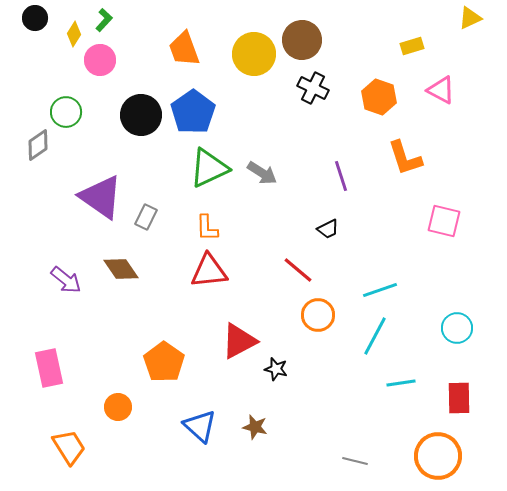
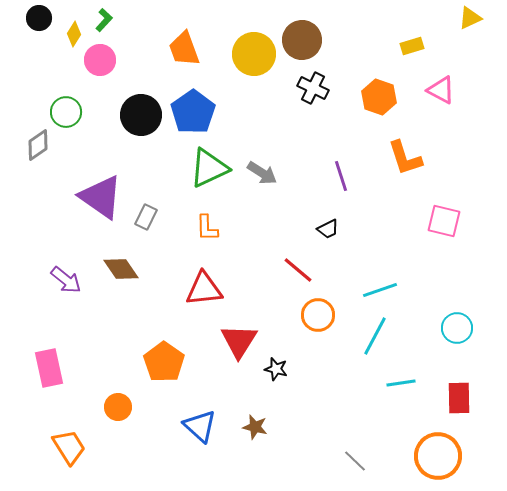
black circle at (35, 18): moved 4 px right
red triangle at (209, 271): moved 5 px left, 18 px down
red triangle at (239, 341): rotated 30 degrees counterclockwise
gray line at (355, 461): rotated 30 degrees clockwise
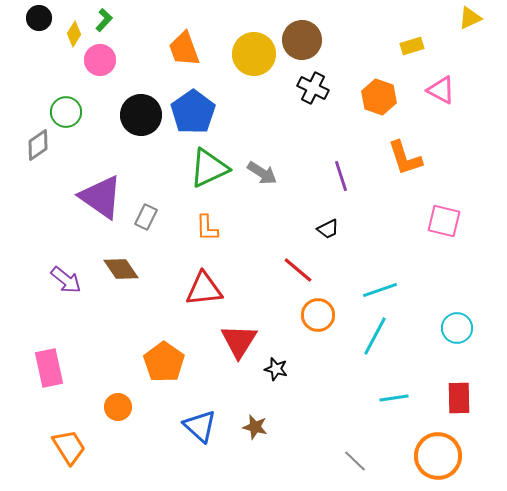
cyan line at (401, 383): moved 7 px left, 15 px down
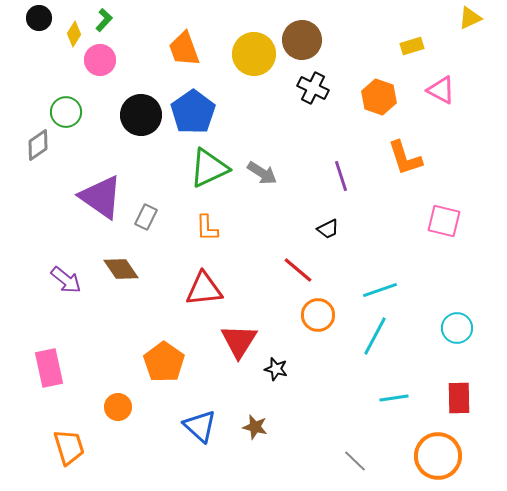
orange trapezoid at (69, 447): rotated 15 degrees clockwise
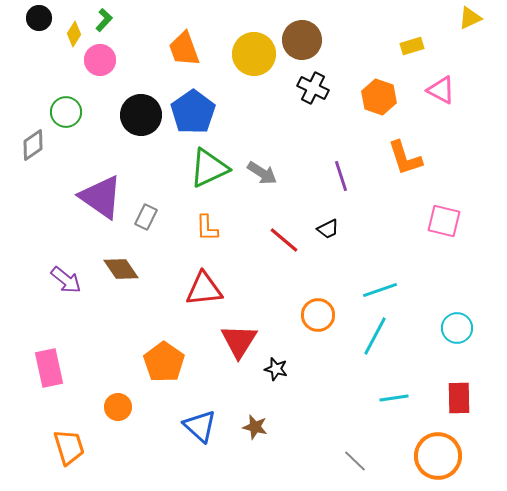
gray diamond at (38, 145): moved 5 px left
red line at (298, 270): moved 14 px left, 30 px up
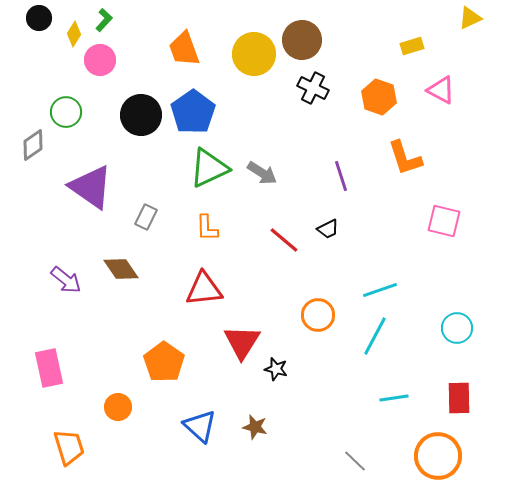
purple triangle at (101, 197): moved 10 px left, 10 px up
red triangle at (239, 341): moved 3 px right, 1 px down
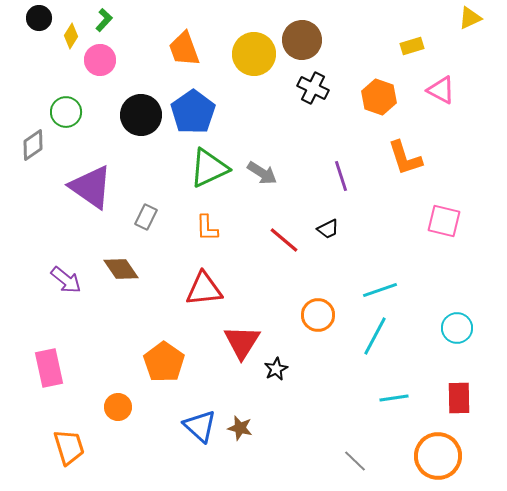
yellow diamond at (74, 34): moved 3 px left, 2 px down
black star at (276, 369): rotated 30 degrees clockwise
brown star at (255, 427): moved 15 px left, 1 px down
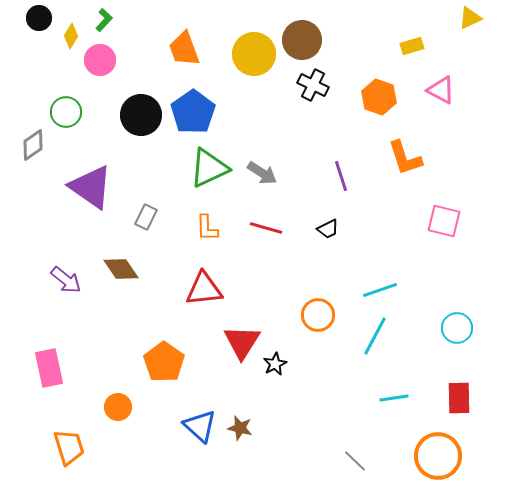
black cross at (313, 88): moved 3 px up
red line at (284, 240): moved 18 px left, 12 px up; rotated 24 degrees counterclockwise
black star at (276, 369): moved 1 px left, 5 px up
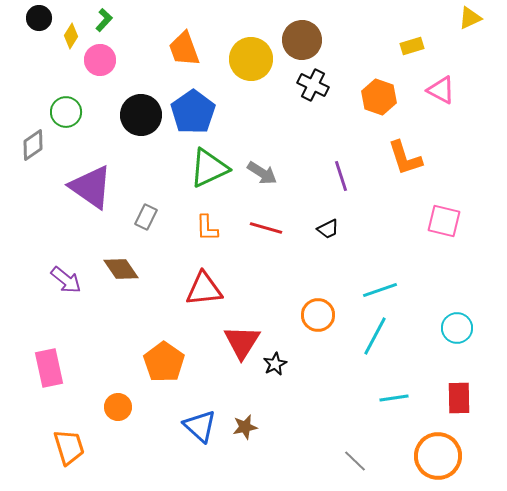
yellow circle at (254, 54): moved 3 px left, 5 px down
brown star at (240, 428): moved 5 px right, 1 px up; rotated 25 degrees counterclockwise
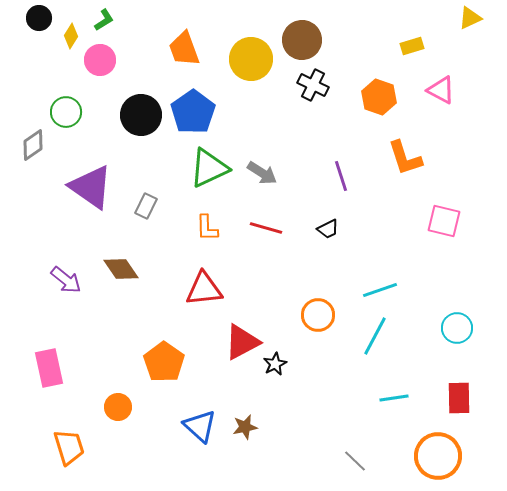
green L-shape at (104, 20): rotated 15 degrees clockwise
gray rectangle at (146, 217): moved 11 px up
red triangle at (242, 342): rotated 30 degrees clockwise
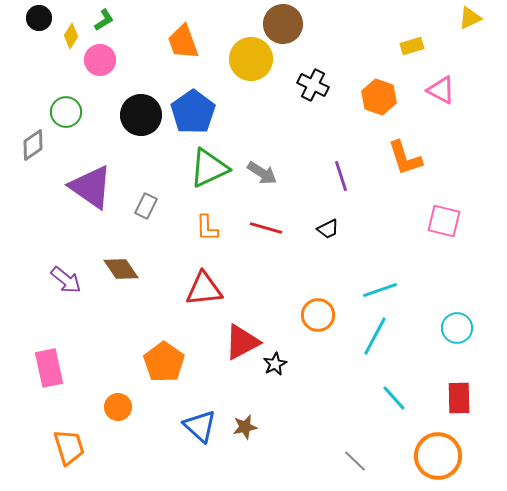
brown circle at (302, 40): moved 19 px left, 16 px up
orange trapezoid at (184, 49): moved 1 px left, 7 px up
cyan line at (394, 398): rotated 56 degrees clockwise
